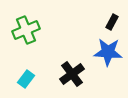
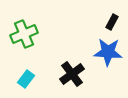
green cross: moved 2 px left, 4 px down
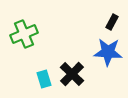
black cross: rotated 10 degrees counterclockwise
cyan rectangle: moved 18 px right; rotated 54 degrees counterclockwise
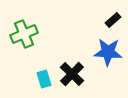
black rectangle: moved 1 px right, 2 px up; rotated 21 degrees clockwise
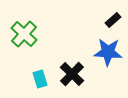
green cross: rotated 24 degrees counterclockwise
cyan rectangle: moved 4 px left
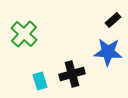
black cross: rotated 30 degrees clockwise
cyan rectangle: moved 2 px down
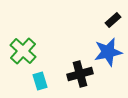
green cross: moved 1 px left, 17 px down
blue star: rotated 16 degrees counterclockwise
black cross: moved 8 px right
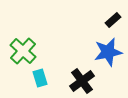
black cross: moved 2 px right, 7 px down; rotated 20 degrees counterclockwise
cyan rectangle: moved 3 px up
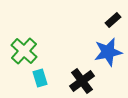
green cross: moved 1 px right
